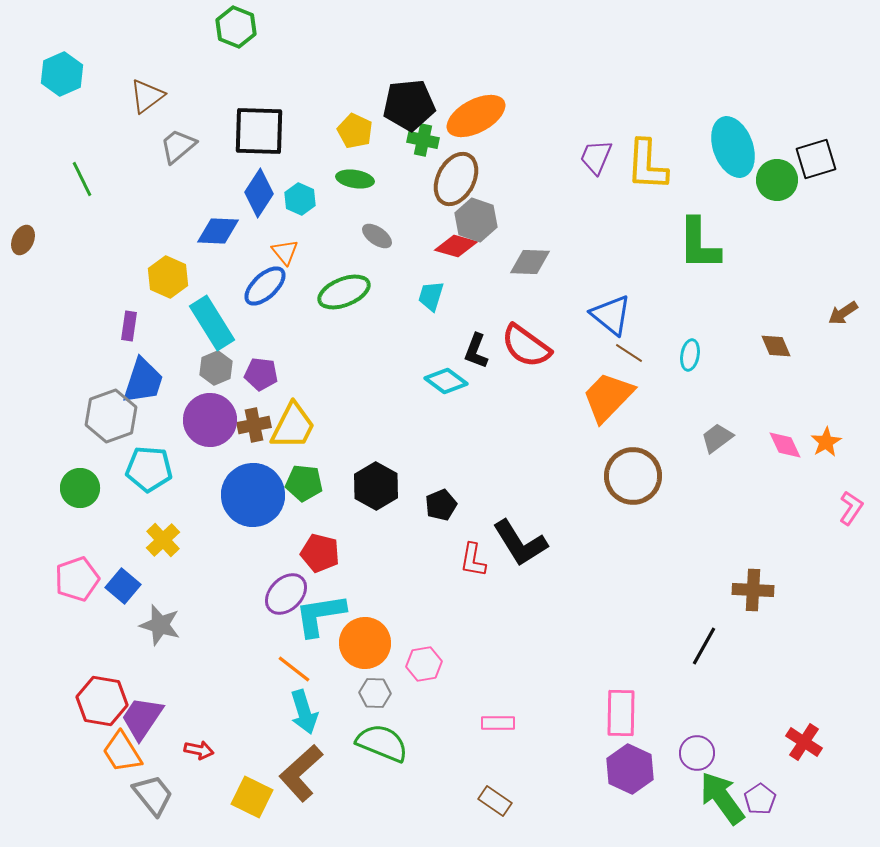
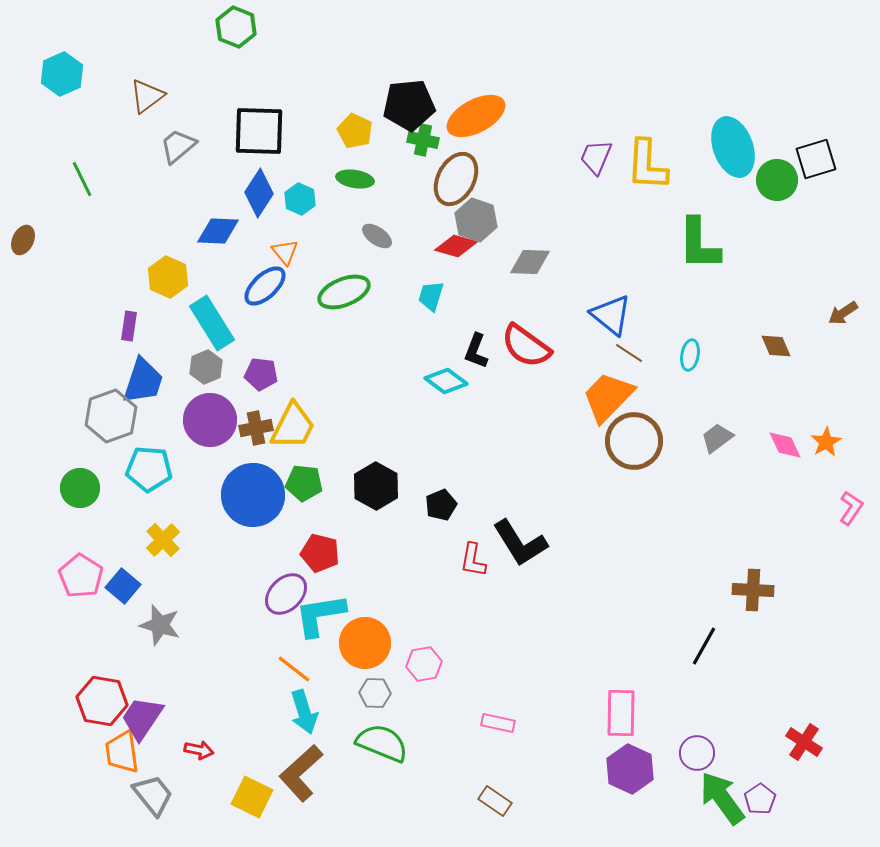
gray hexagon at (216, 368): moved 10 px left, 1 px up
brown cross at (254, 425): moved 2 px right, 3 px down
brown circle at (633, 476): moved 1 px right, 35 px up
pink pentagon at (77, 579): moved 4 px right, 3 px up; rotated 21 degrees counterclockwise
pink rectangle at (498, 723): rotated 12 degrees clockwise
orange trapezoid at (122, 752): rotated 24 degrees clockwise
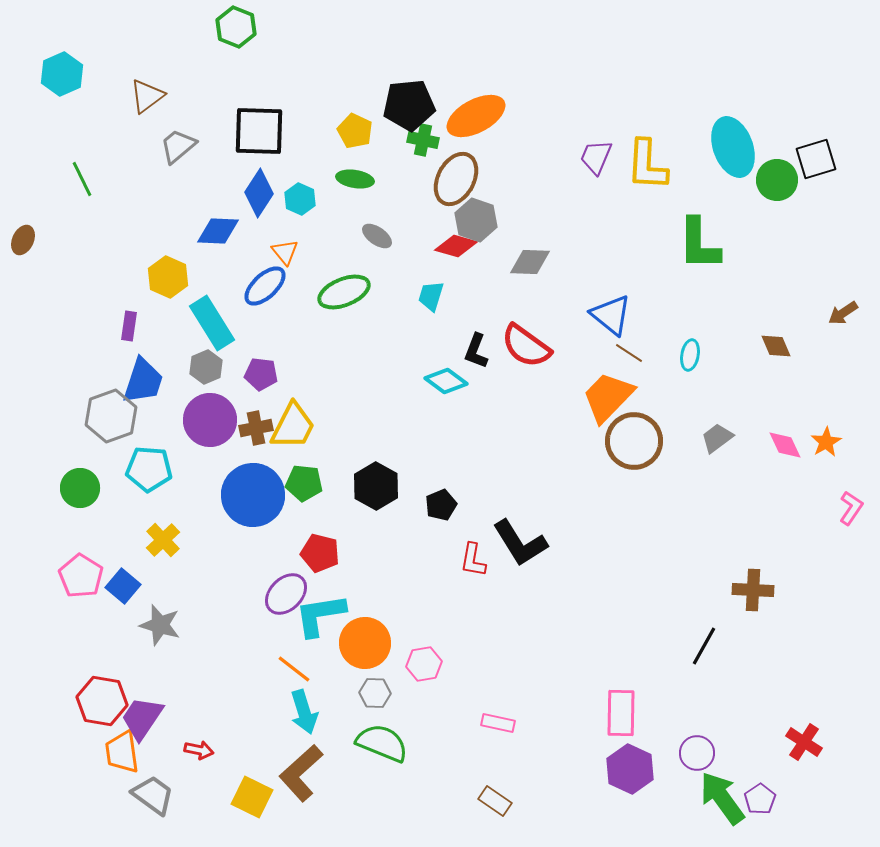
gray trapezoid at (153, 795): rotated 15 degrees counterclockwise
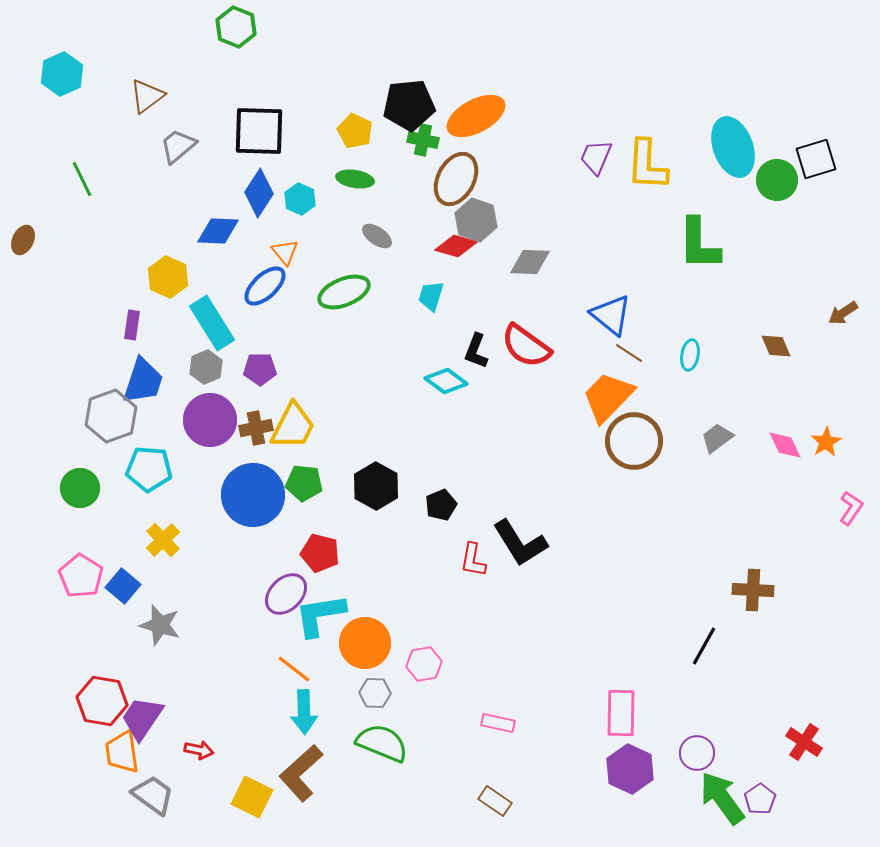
purple rectangle at (129, 326): moved 3 px right, 1 px up
purple pentagon at (261, 374): moved 1 px left, 5 px up; rotated 8 degrees counterclockwise
cyan arrow at (304, 712): rotated 15 degrees clockwise
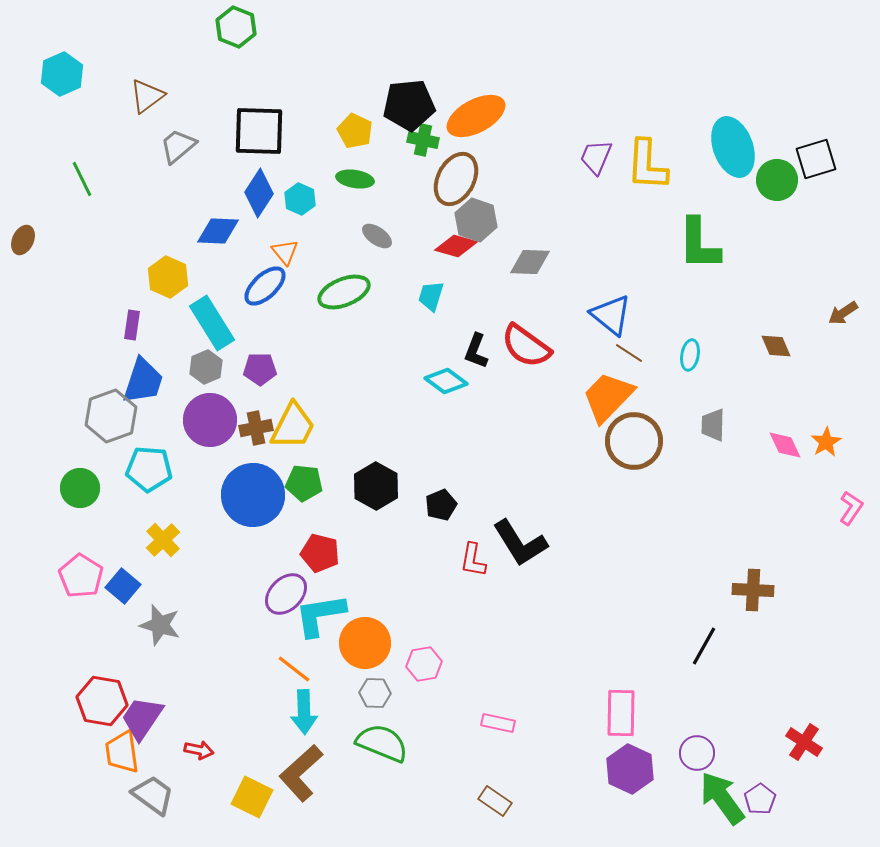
gray trapezoid at (717, 438): moved 4 px left, 13 px up; rotated 52 degrees counterclockwise
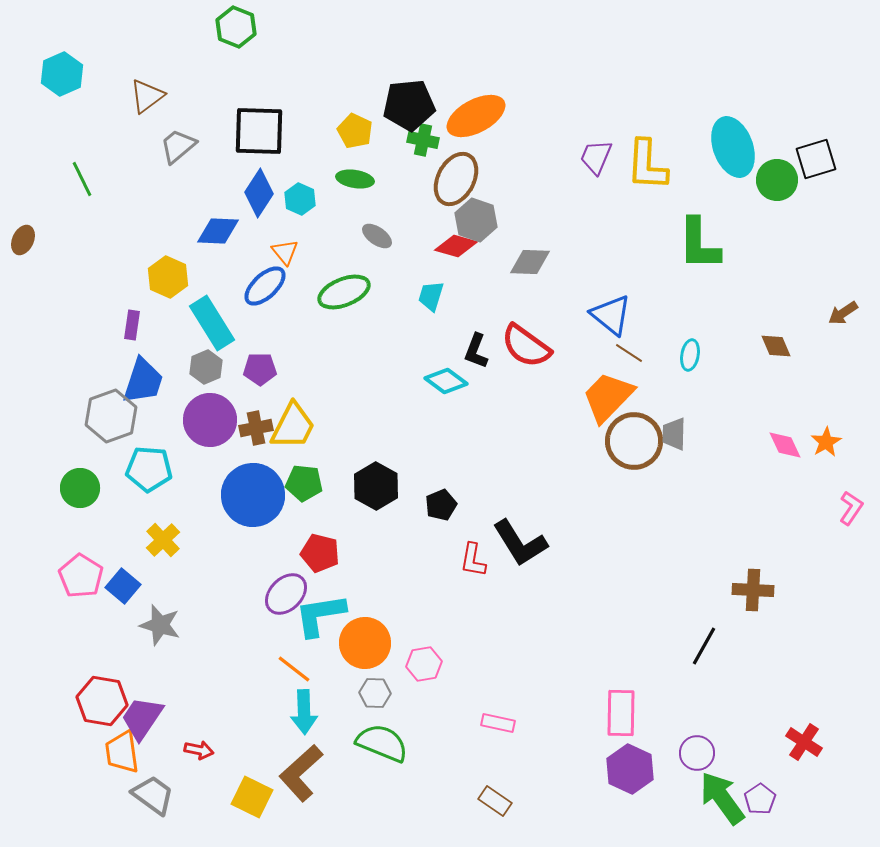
gray trapezoid at (713, 425): moved 39 px left, 9 px down
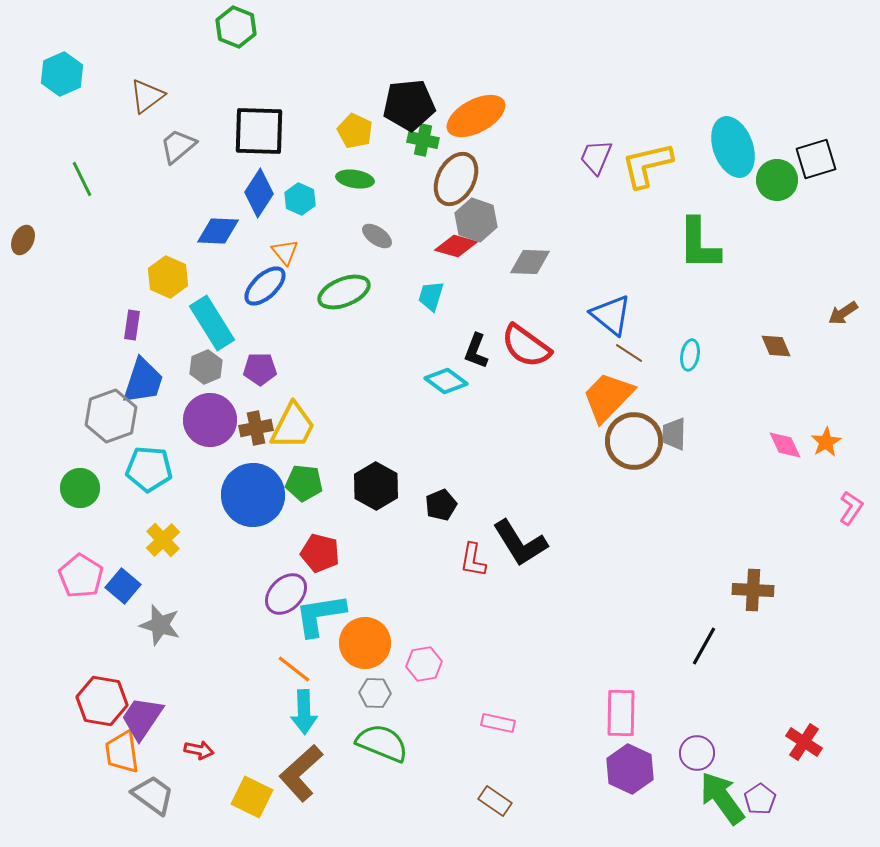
yellow L-shape at (647, 165): rotated 74 degrees clockwise
